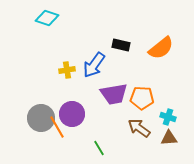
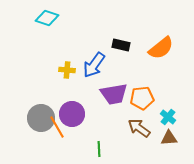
yellow cross: rotated 14 degrees clockwise
orange pentagon: rotated 10 degrees counterclockwise
cyan cross: rotated 21 degrees clockwise
green line: moved 1 px down; rotated 28 degrees clockwise
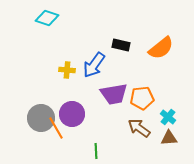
orange line: moved 1 px left, 1 px down
green line: moved 3 px left, 2 px down
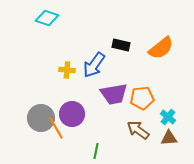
brown arrow: moved 1 px left, 2 px down
green line: rotated 14 degrees clockwise
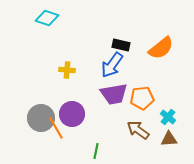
blue arrow: moved 18 px right
brown triangle: moved 1 px down
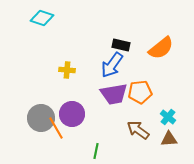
cyan diamond: moved 5 px left
orange pentagon: moved 2 px left, 6 px up
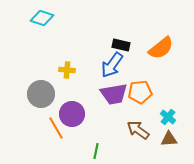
gray circle: moved 24 px up
